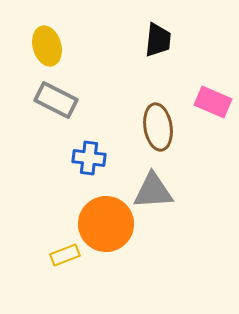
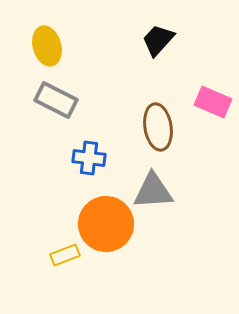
black trapezoid: rotated 144 degrees counterclockwise
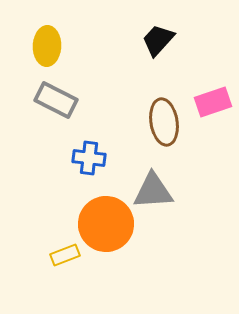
yellow ellipse: rotated 18 degrees clockwise
pink rectangle: rotated 42 degrees counterclockwise
brown ellipse: moved 6 px right, 5 px up
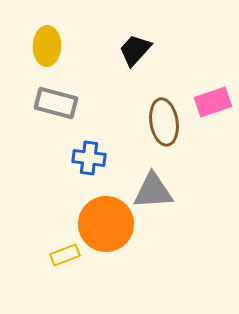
black trapezoid: moved 23 px left, 10 px down
gray rectangle: moved 3 px down; rotated 12 degrees counterclockwise
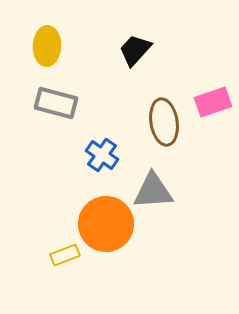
blue cross: moved 13 px right, 3 px up; rotated 28 degrees clockwise
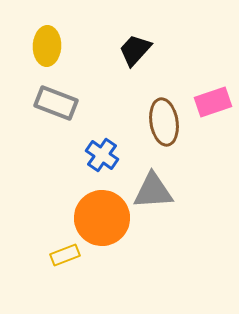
gray rectangle: rotated 6 degrees clockwise
orange circle: moved 4 px left, 6 px up
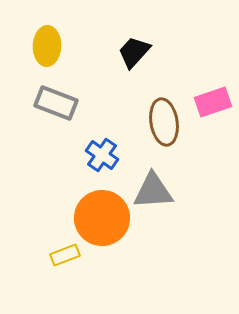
black trapezoid: moved 1 px left, 2 px down
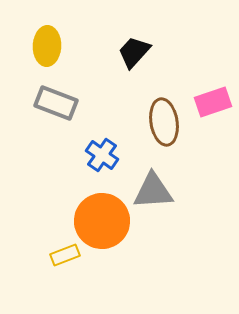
orange circle: moved 3 px down
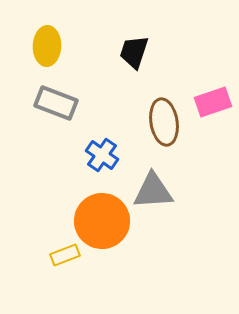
black trapezoid: rotated 24 degrees counterclockwise
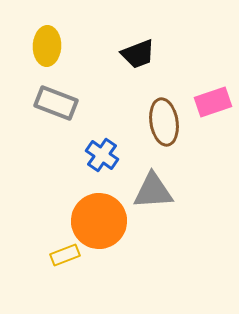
black trapezoid: moved 4 px right, 2 px down; rotated 129 degrees counterclockwise
orange circle: moved 3 px left
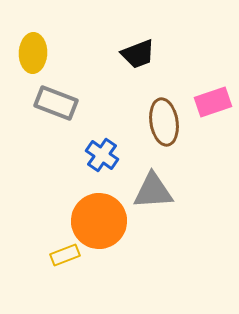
yellow ellipse: moved 14 px left, 7 px down
